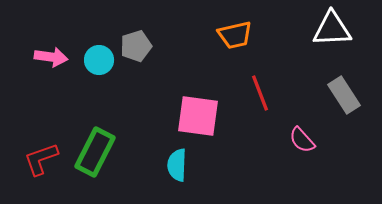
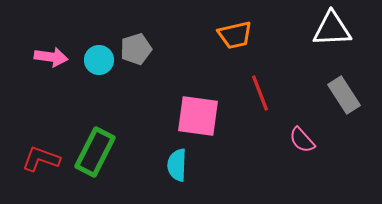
gray pentagon: moved 3 px down
red L-shape: rotated 39 degrees clockwise
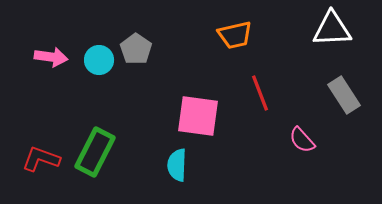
gray pentagon: rotated 20 degrees counterclockwise
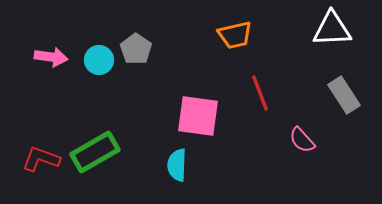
green rectangle: rotated 33 degrees clockwise
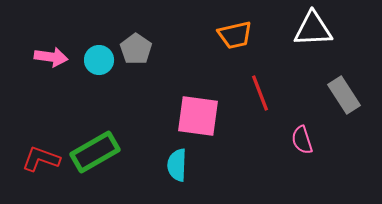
white triangle: moved 19 px left
pink semicircle: rotated 24 degrees clockwise
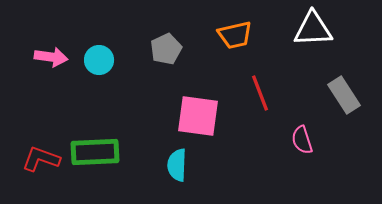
gray pentagon: moved 30 px right; rotated 12 degrees clockwise
green rectangle: rotated 27 degrees clockwise
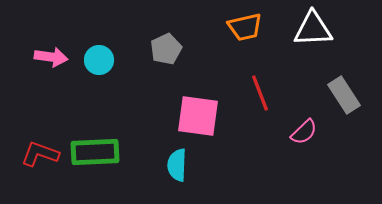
orange trapezoid: moved 10 px right, 8 px up
pink semicircle: moved 2 px right, 8 px up; rotated 116 degrees counterclockwise
red L-shape: moved 1 px left, 5 px up
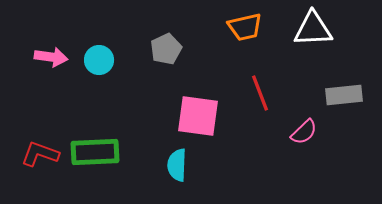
gray rectangle: rotated 63 degrees counterclockwise
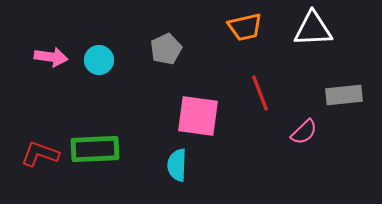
green rectangle: moved 3 px up
